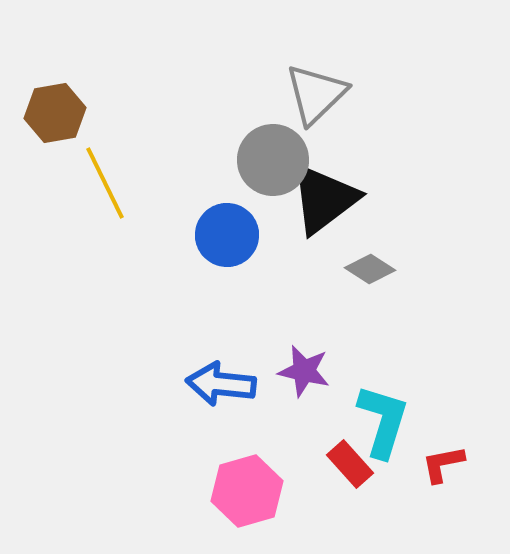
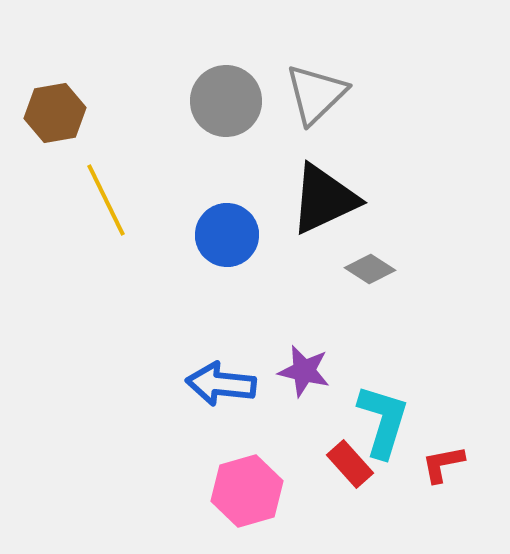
gray circle: moved 47 px left, 59 px up
yellow line: moved 1 px right, 17 px down
black triangle: rotated 12 degrees clockwise
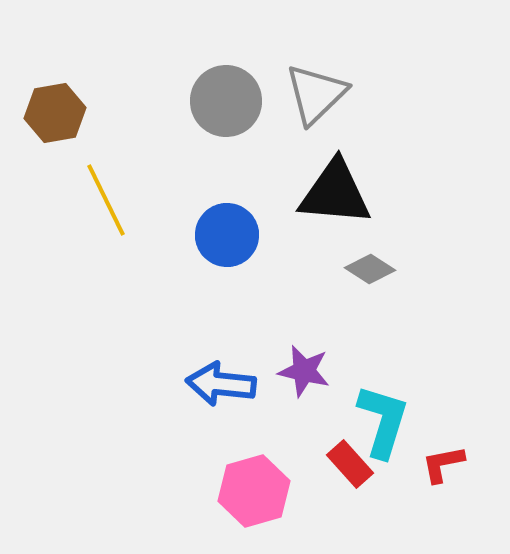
black triangle: moved 11 px right, 6 px up; rotated 30 degrees clockwise
pink hexagon: moved 7 px right
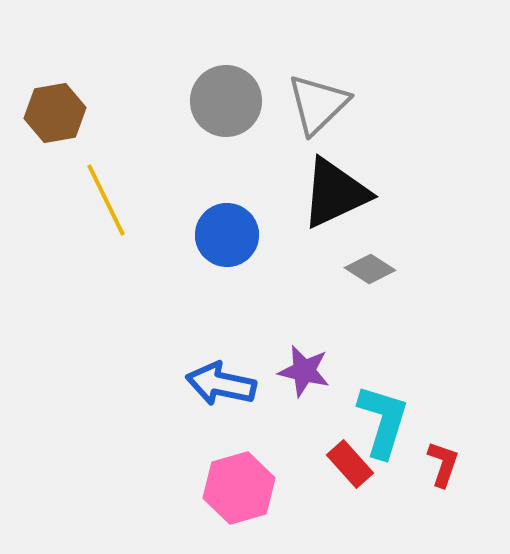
gray triangle: moved 2 px right, 10 px down
black triangle: rotated 30 degrees counterclockwise
blue arrow: rotated 6 degrees clockwise
red L-shape: rotated 120 degrees clockwise
pink hexagon: moved 15 px left, 3 px up
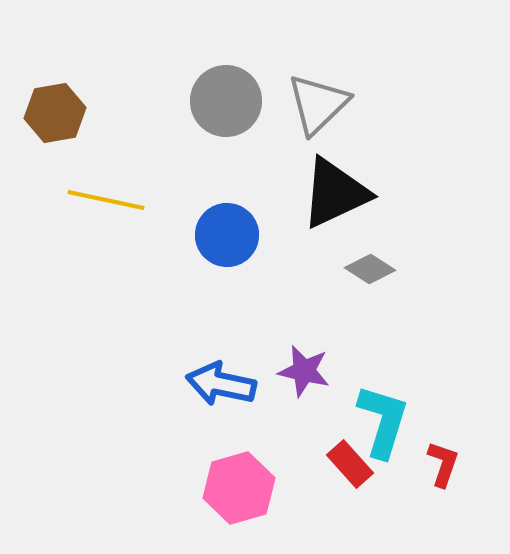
yellow line: rotated 52 degrees counterclockwise
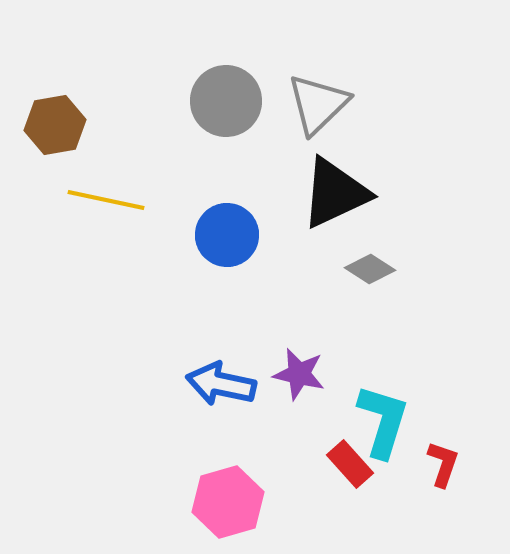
brown hexagon: moved 12 px down
purple star: moved 5 px left, 3 px down
pink hexagon: moved 11 px left, 14 px down
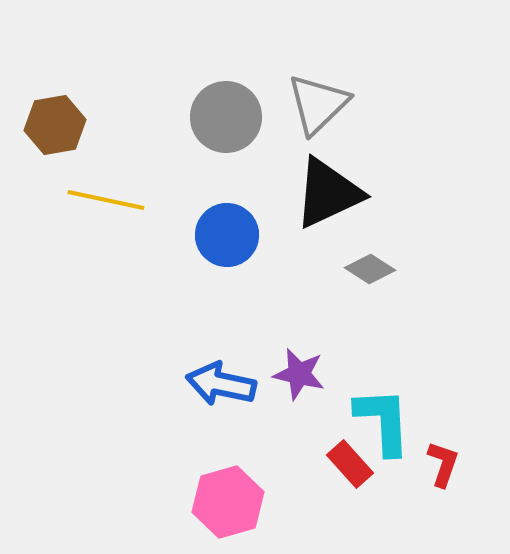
gray circle: moved 16 px down
black triangle: moved 7 px left
cyan L-shape: rotated 20 degrees counterclockwise
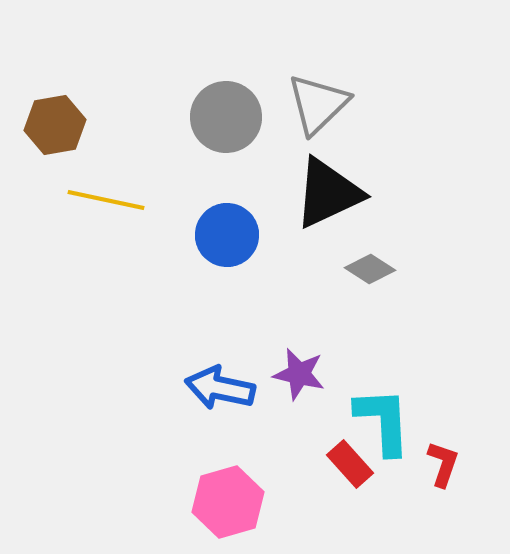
blue arrow: moved 1 px left, 4 px down
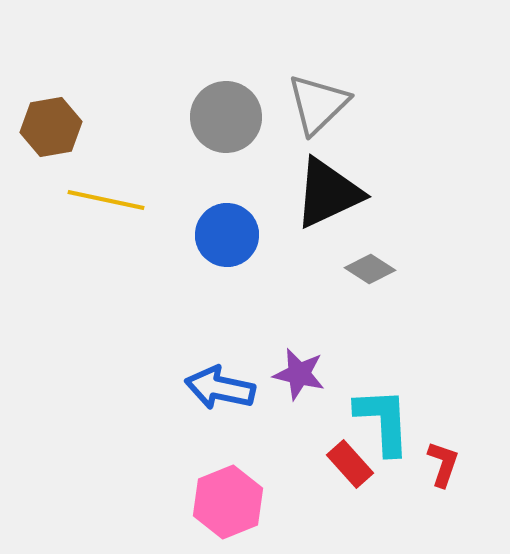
brown hexagon: moved 4 px left, 2 px down
pink hexagon: rotated 6 degrees counterclockwise
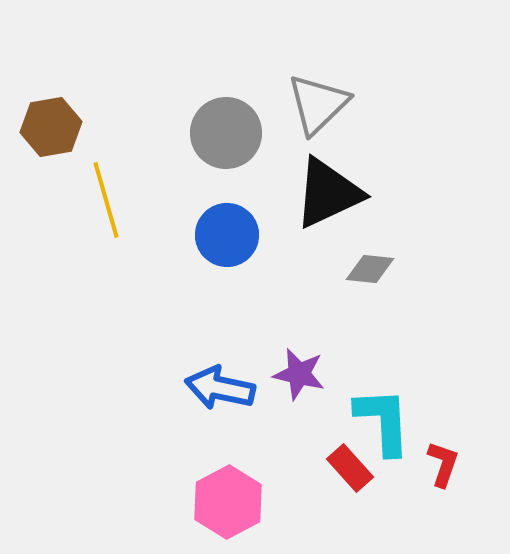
gray circle: moved 16 px down
yellow line: rotated 62 degrees clockwise
gray diamond: rotated 27 degrees counterclockwise
red rectangle: moved 4 px down
pink hexagon: rotated 6 degrees counterclockwise
